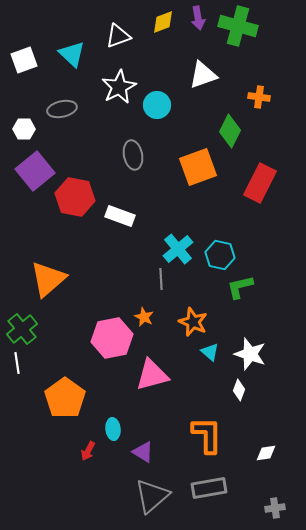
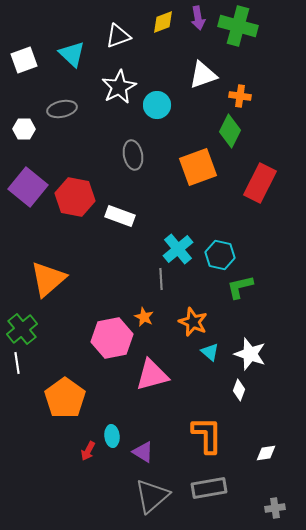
orange cross at (259, 97): moved 19 px left, 1 px up
purple square at (35, 171): moved 7 px left, 16 px down; rotated 12 degrees counterclockwise
cyan ellipse at (113, 429): moved 1 px left, 7 px down
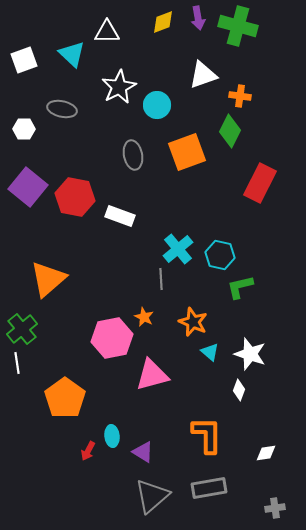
white triangle at (118, 36): moved 11 px left, 4 px up; rotated 20 degrees clockwise
gray ellipse at (62, 109): rotated 24 degrees clockwise
orange square at (198, 167): moved 11 px left, 15 px up
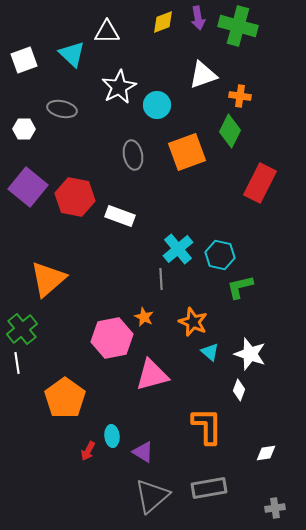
orange L-shape at (207, 435): moved 9 px up
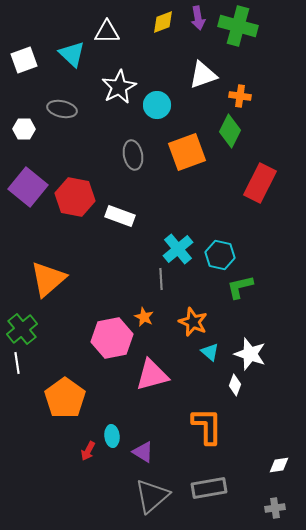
white diamond at (239, 390): moved 4 px left, 5 px up
white diamond at (266, 453): moved 13 px right, 12 px down
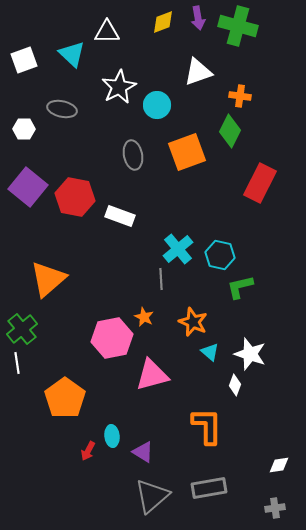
white triangle at (203, 75): moved 5 px left, 3 px up
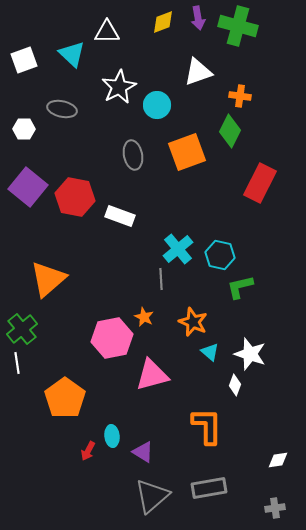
white diamond at (279, 465): moved 1 px left, 5 px up
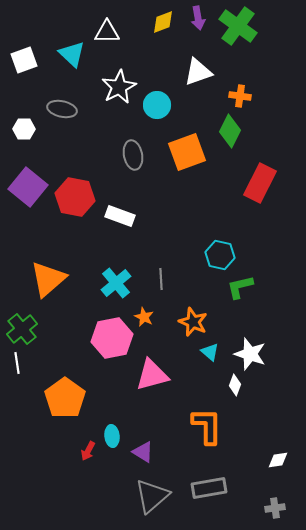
green cross at (238, 26): rotated 21 degrees clockwise
cyan cross at (178, 249): moved 62 px left, 34 px down
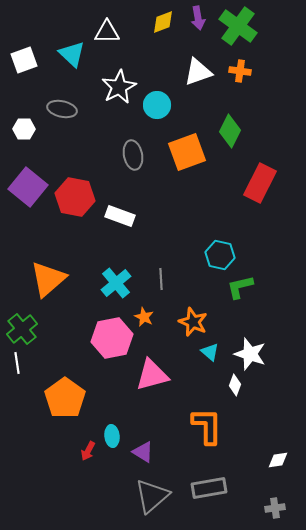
orange cross at (240, 96): moved 25 px up
